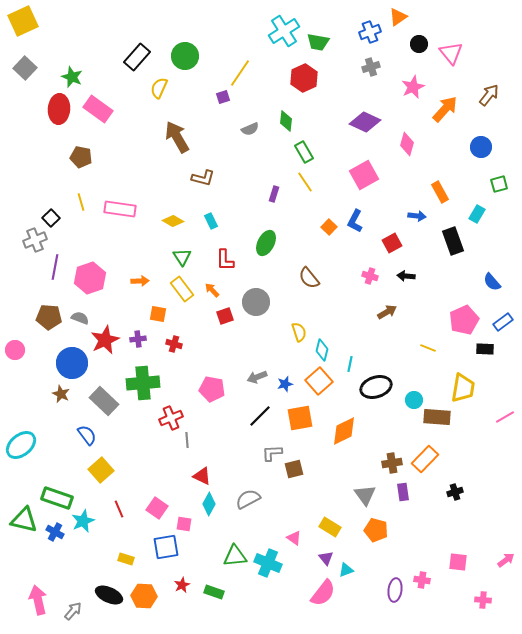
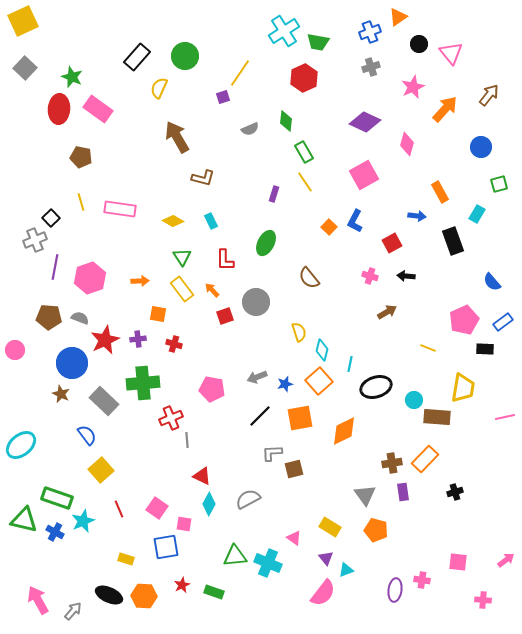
pink line at (505, 417): rotated 18 degrees clockwise
pink arrow at (38, 600): rotated 16 degrees counterclockwise
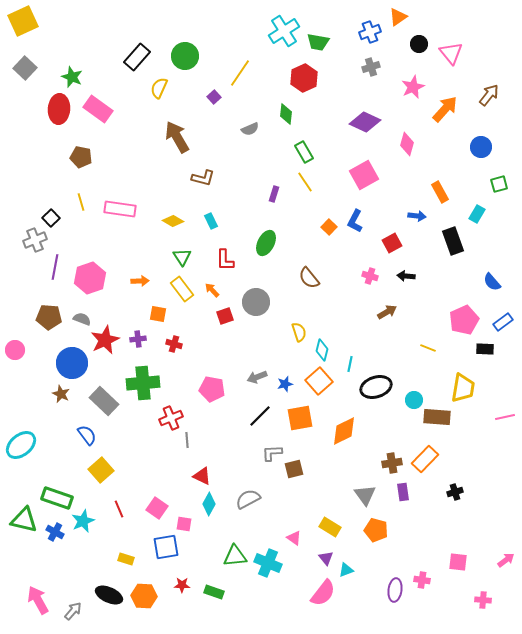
purple square at (223, 97): moved 9 px left; rotated 24 degrees counterclockwise
green diamond at (286, 121): moved 7 px up
gray semicircle at (80, 318): moved 2 px right, 1 px down
red star at (182, 585): rotated 28 degrees clockwise
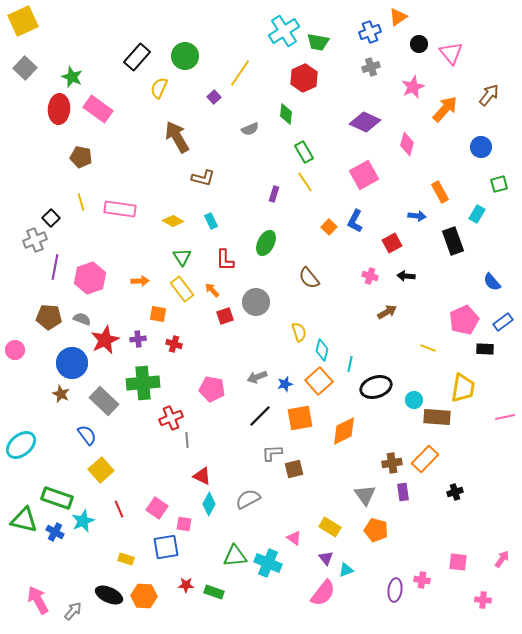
pink arrow at (506, 560): moved 4 px left, 1 px up; rotated 18 degrees counterclockwise
red star at (182, 585): moved 4 px right
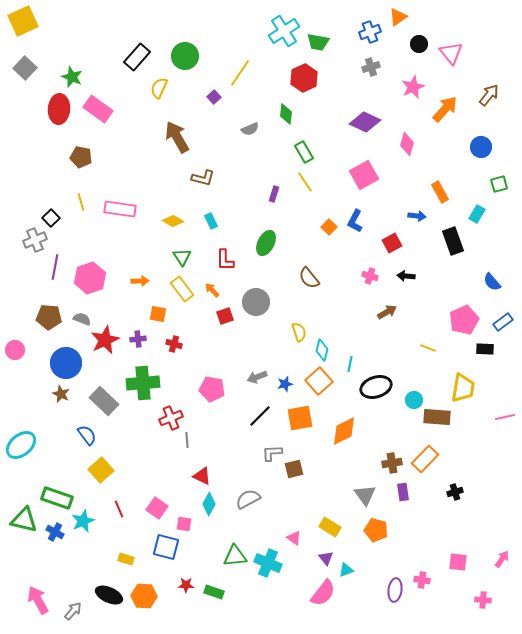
blue circle at (72, 363): moved 6 px left
blue square at (166, 547): rotated 24 degrees clockwise
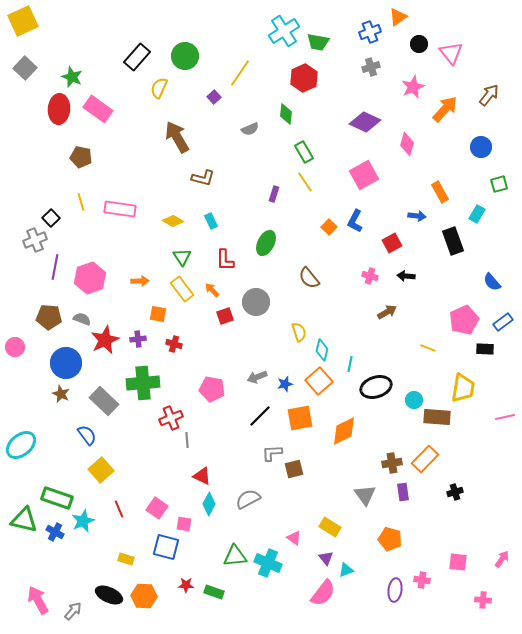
pink circle at (15, 350): moved 3 px up
orange pentagon at (376, 530): moved 14 px right, 9 px down
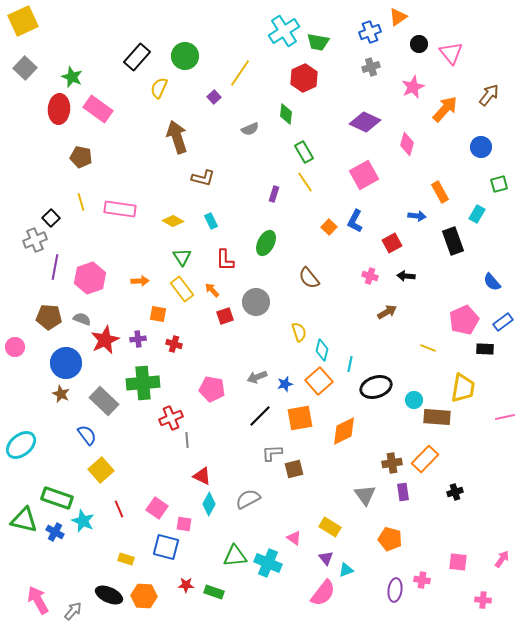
brown arrow at (177, 137): rotated 12 degrees clockwise
cyan star at (83, 521): rotated 25 degrees counterclockwise
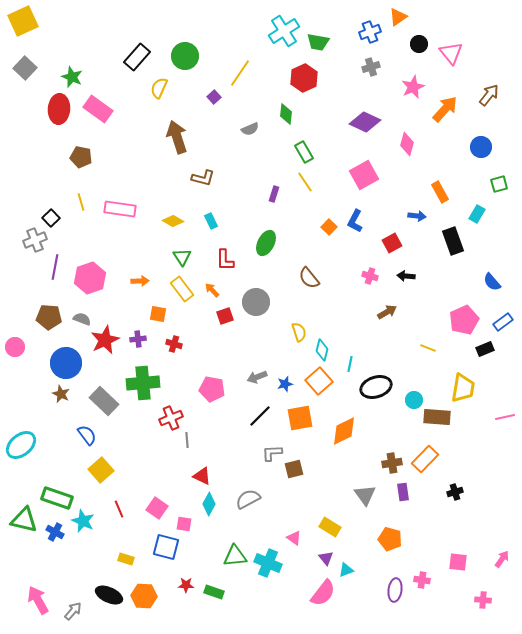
black rectangle at (485, 349): rotated 24 degrees counterclockwise
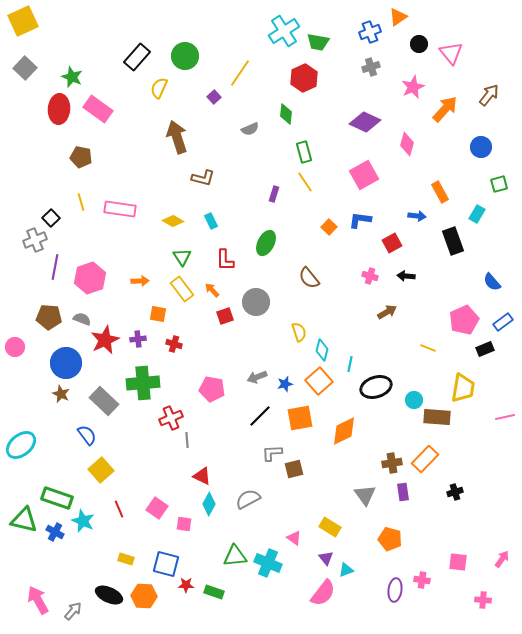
green rectangle at (304, 152): rotated 15 degrees clockwise
blue L-shape at (355, 221): moved 5 px right, 1 px up; rotated 70 degrees clockwise
blue square at (166, 547): moved 17 px down
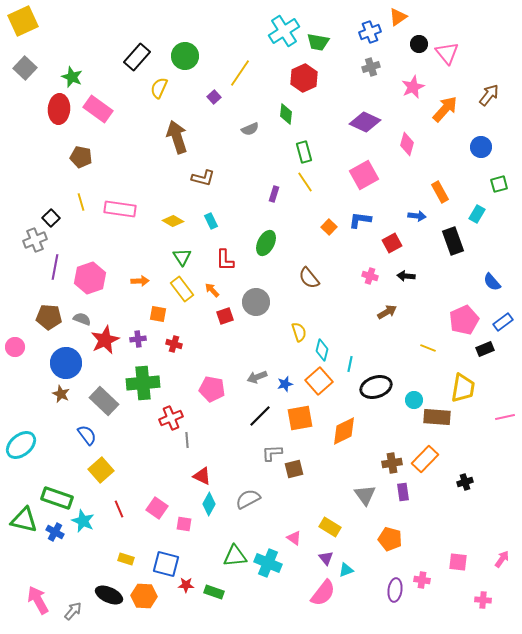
pink triangle at (451, 53): moved 4 px left
black cross at (455, 492): moved 10 px right, 10 px up
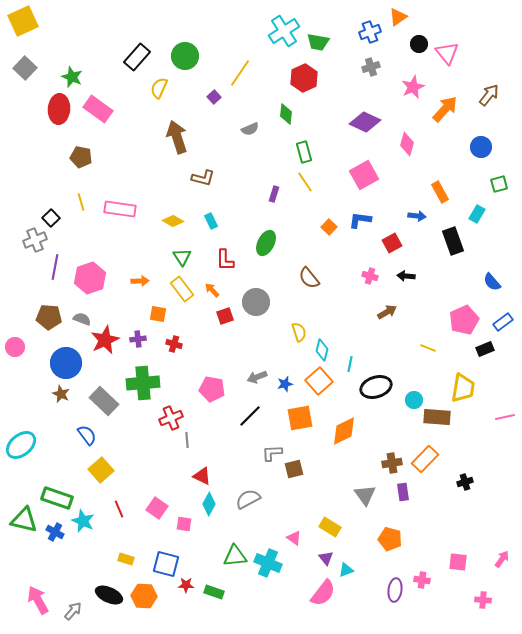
black line at (260, 416): moved 10 px left
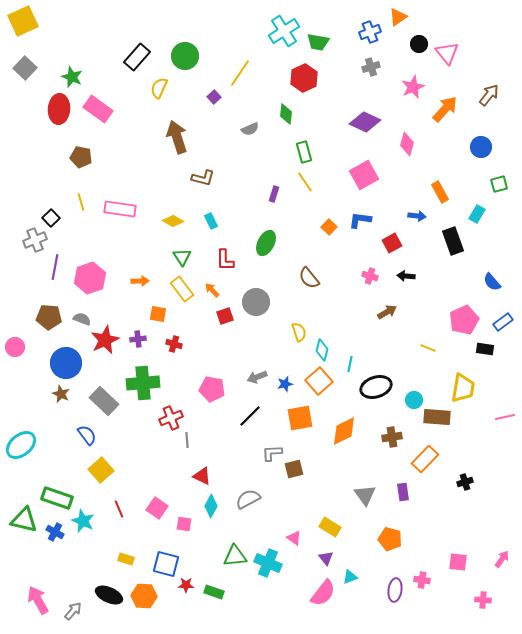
black rectangle at (485, 349): rotated 30 degrees clockwise
brown cross at (392, 463): moved 26 px up
cyan diamond at (209, 504): moved 2 px right, 2 px down
cyan triangle at (346, 570): moved 4 px right, 7 px down
